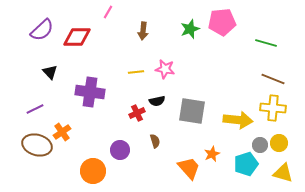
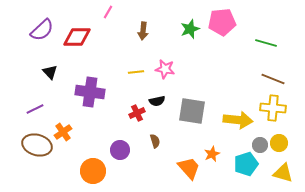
orange cross: moved 1 px right
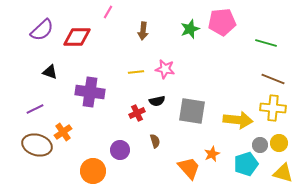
black triangle: rotated 28 degrees counterclockwise
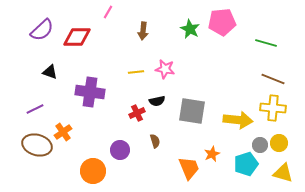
green star: rotated 24 degrees counterclockwise
orange trapezoid: rotated 20 degrees clockwise
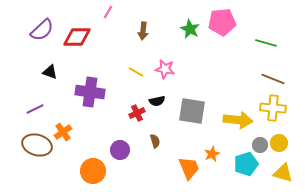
yellow line: rotated 35 degrees clockwise
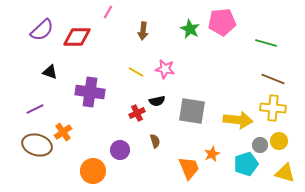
yellow circle: moved 2 px up
yellow triangle: moved 2 px right
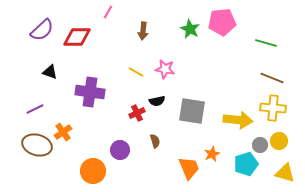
brown line: moved 1 px left, 1 px up
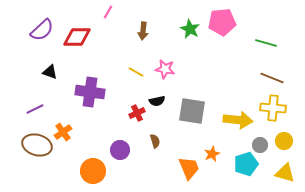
yellow circle: moved 5 px right
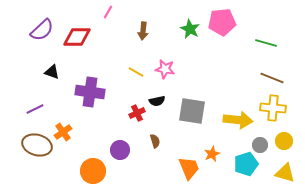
black triangle: moved 2 px right
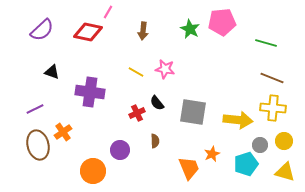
red diamond: moved 11 px right, 5 px up; rotated 12 degrees clockwise
black semicircle: moved 2 px down; rotated 63 degrees clockwise
gray square: moved 1 px right, 1 px down
brown semicircle: rotated 16 degrees clockwise
brown ellipse: moved 1 px right; rotated 60 degrees clockwise
yellow triangle: moved 1 px up
